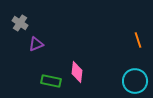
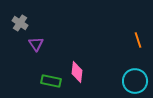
purple triangle: rotated 42 degrees counterclockwise
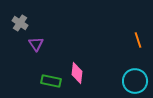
pink diamond: moved 1 px down
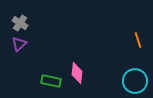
purple triangle: moved 17 px left; rotated 21 degrees clockwise
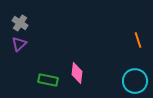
green rectangle: moved 3 px left, 1 px up
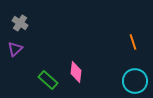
orange line: moved 5 px left, 2 px down
purple triangle: moved 4 px left, 5 px down
pink diamond: moved 1 px left, 1 px up
green rectangle: rotated 30 degrees clockwise
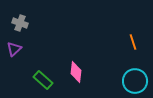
gray cross: rotated 14 degrees counterclockwise
purple triangle: moved 1 px left
green rectangle: moved 5 px left
